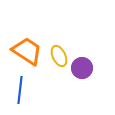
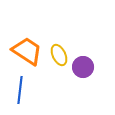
yellow ellipse: moved 1 px up
purple circle: moved 1 px right, 1 px up
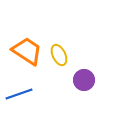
purple circle: moved 1 px right, 13 px down
blue line: moved 1 px left, 4 px down; rotated 64 degrees clockwise
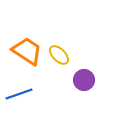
yellow ellipse: rotated 20 degrees counterclockwise
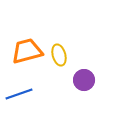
orange trapezoid: rotated 48 degrees counterclockwise
yellow ellipse: rotated 30 degrees clockwise
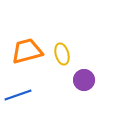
yellow ellipse: moved 3 px right, 1 px up
blue line: moved 1 px left, 1 px down
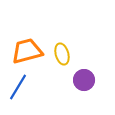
blue line: moved 8 px up; rotated 40 degrees counterclockwise
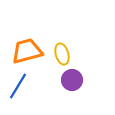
purple circle: moved 12 px left
blue line: moved 1 px up
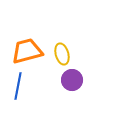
blue line: rotated 20 degrees counterclockwise
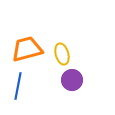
orange trapezoid: moved 2 px up
